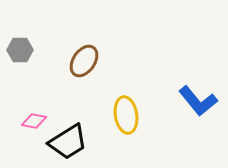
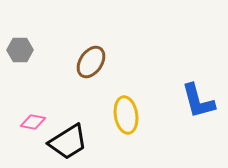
brown ellipse: moved 7 px right, 1 px down
blue L-shape: rotated 24 degrees clockwise
pink diamond: moved 1 px left, 1 px down
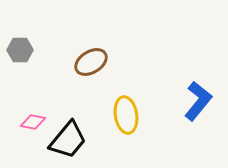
brown ellipse: rotated 24 degrees clockwise
blue L-shape: rotated 126 degrees counterclockwise
black trapezoid: moved 2 px up; rotated 18 degrees counterclockwise
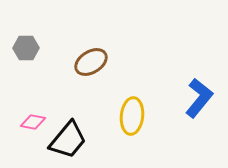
gray hexagon: moved 6 px right, 2 px up
blue L-shape: moved 1 px right, 3 px up
yellow ellipse: moved 6 px right, 1 px down; rotated 15 degrees clockwise
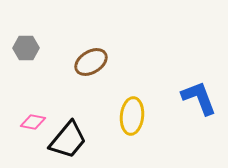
blue L-shape: rotated 60 degrees counterclockwise
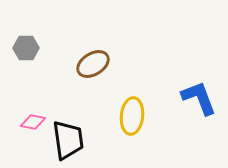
brown ellipse: moved 2 px right, 2 px down
black trapezoid: rotated 48 degrees counterclockwise
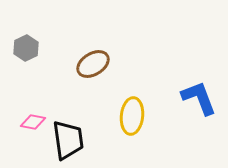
gray hexagon: rotated 25 degrees counterclockwise
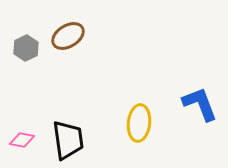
brown ellipse: moved 25 px left, 28 px up
blue L-shape: moved 1 px right, 6 px down
yellow ellipse: moved 7 px right, 7 px down
pink diamond: moved 11 px left, 18 px down
